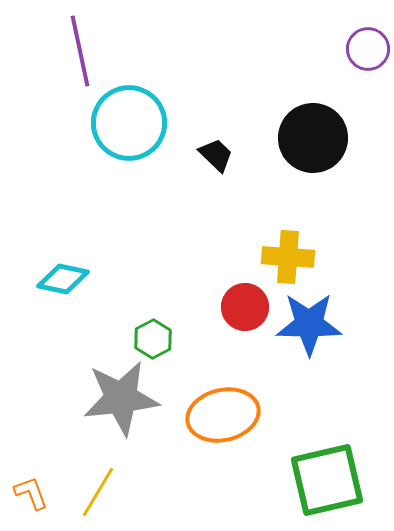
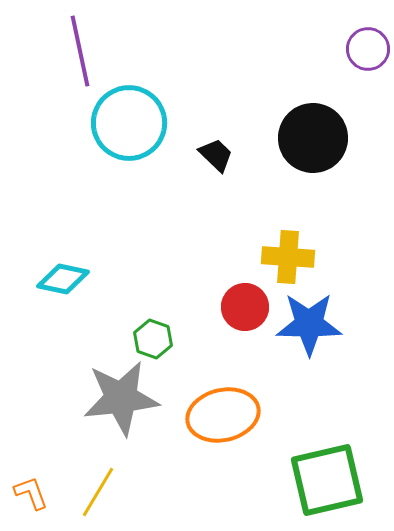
green hexagon: rotated 12 degrees counterclockwise
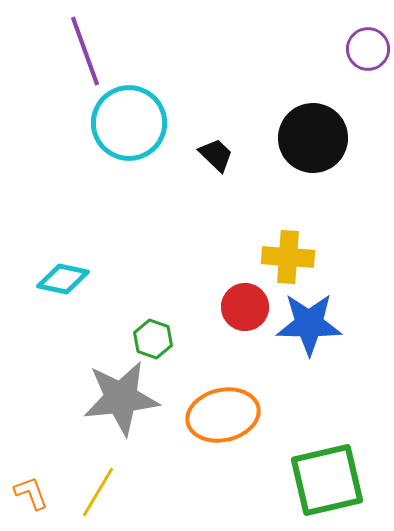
purple line: moved 5 px right; rotated 8 degrees counterclockwise
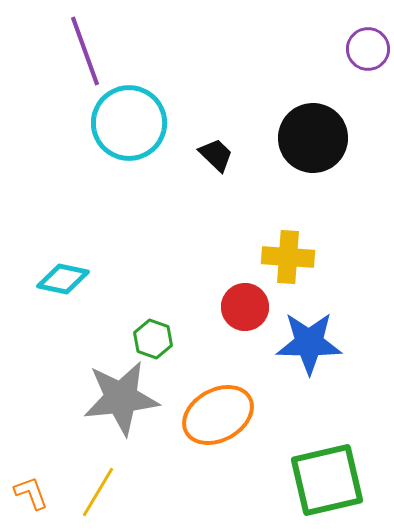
blue star: moved 19 px down
orange ellipse: moved 5 px left; rotated 16 degrees counterclockwise
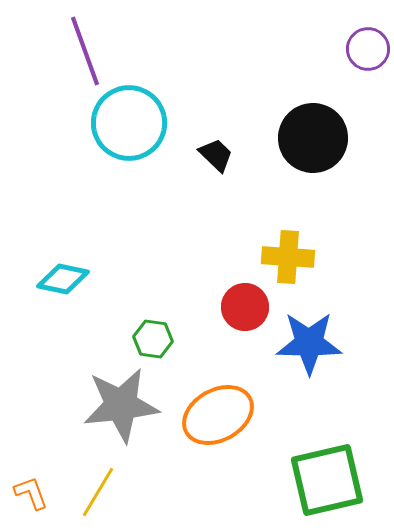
green hexagon: rotated 12 degrees counterclockwise
gray star: moved 7 px down
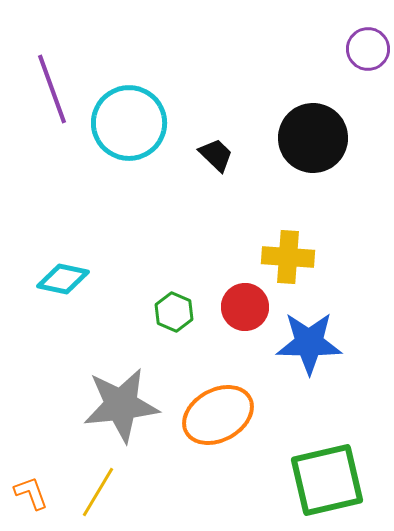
purple line: moved 33 px left, 38 px down
green hexagon: moved 21 px right, 27 px up; rotated 15 degrees clockwise
